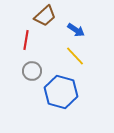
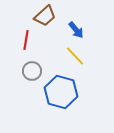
blue arrow: rotated 18 degrees clockwise
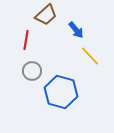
brown trapezoid: moved 1 px right, 1 px up
yellow line: moved 15 px right
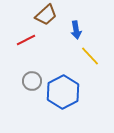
blue arrow: rotated 30 degrees clockwise
red line: rotated 54 degrees clockwise
gray circle: moved 10 px down
blue hexagon: moved 2 px right; rotated 16 degrees clockwise
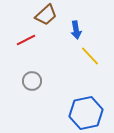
blue hexagon: moved 23 px right, 21 px down; rotated 16 degrees clockwise
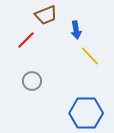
brown trapezoid: rotated 20 degrees clockwise
red line: rotated 18 degrees counterclockwise
blue hexagon: rotated 12 degrees clockwise
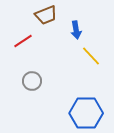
red line: moved 3 px left, 1 px down; rotated 12 degrees clockwise
yellow line: moved 1 px right
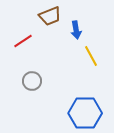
brown trapezoid: moved 4 px right, 1 px down
yellow line: rotated 15 degrees clockwise
blue hexagon: moved 1 px left
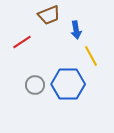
brown trapezoid: moved 1 px left, 1 px up
red line: moved 1 px left, 1 px down
gray circle: moved 3 px right, 4 px down
blue hexagon: moved 17 px left, 29 px up
